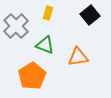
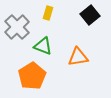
gray cross: moved 1 px right, 1 px down
green triangle: moved 2 px left, 1 px down
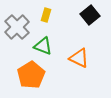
yellow rectangle: moved 2 px left, 2 px down
orange triangle: moved 1 px right, 1 px down; rotated 35 degrees clockwise
orange pentagon: moved 1 px left, 1 px up
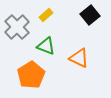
yellow rectangle: rotated 32 degrees clockwise
green triangle: moved 3 px right
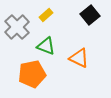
orange pentagon: moved 1 px right, 1 px up; rotated 20 degrees clockwise
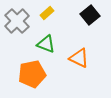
yellow rectangle: moved 1 px right, 2 px up
gray cross: moved 6 px up
green triangle: moved 2 px up
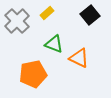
green triangle: moved 8 px right
orange pentagon: moved 1 px right
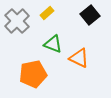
green triangle: moved 1 px left
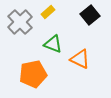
yellow rectangle: moved 1 px right, 1 px up
gray cross: moved 3 px right, 1 px down
orange triangle: moved 1 px right, 1 px down
